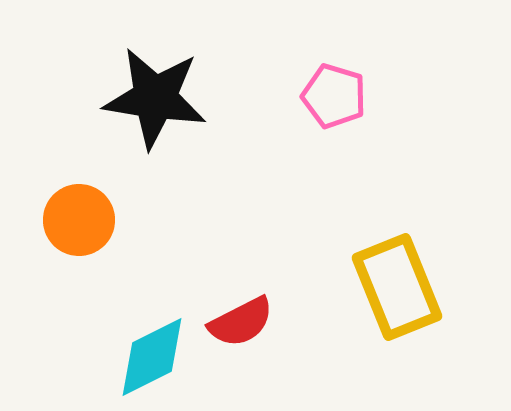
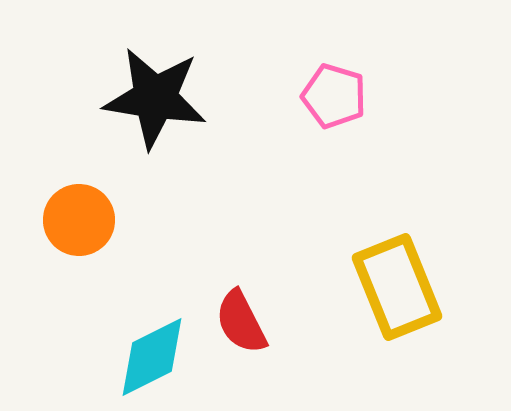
red semicircle: rotated 90 degrees clockwise
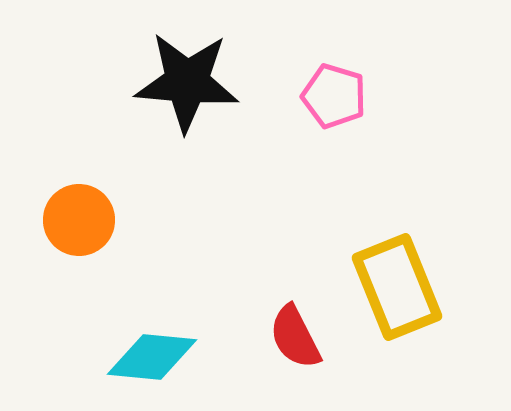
black star: moved 32 px right, 16 px up; rotated 4 degrees counterclockwise
red semicircle: moved 54 px right, 15 px down
cyan diamond: rotated 32 degrees clockwise
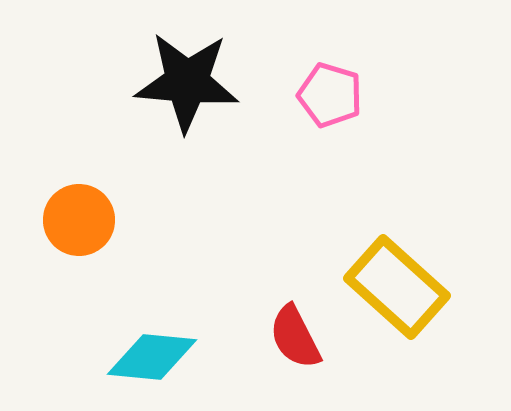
pink pentagon: moved 4 px left, 1 px up
yellow rectangle: rotated 26 degrees counterclockwise
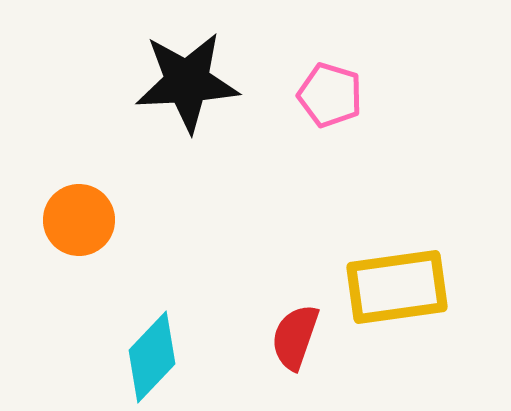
black star: rotated 8 degrees counterclockwise
yellow rectangle: rotated 50 degrees counterclockwise
red semicircle: rotated 46 degrees clockwise
cyan diamond: rotated 52 degrees counterclockwise
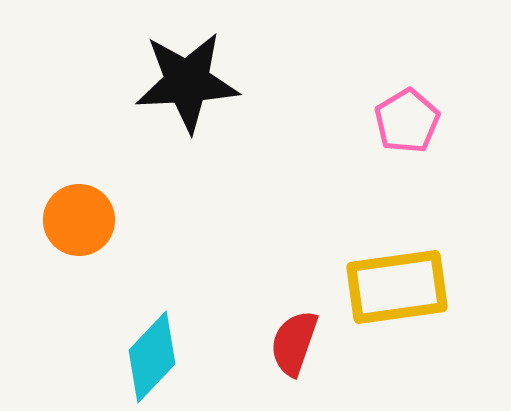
pink pentagon: moved 77 px right, 26 px down; rotated 24 degrees clockwise
red semicircle: moved 1 px left, 6 px down
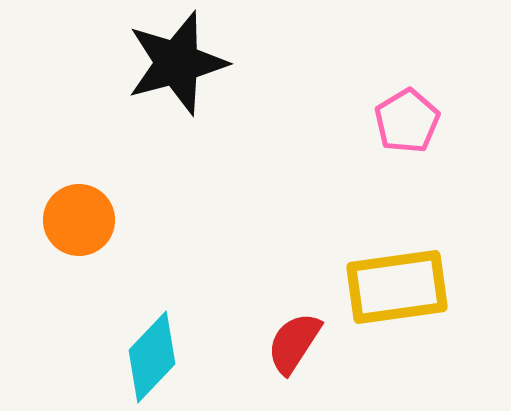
black star: moved 10 px left, 19 px up; rotated 12 degrees counterclockwise
red semicircle: rotated 14 degrees clockwise
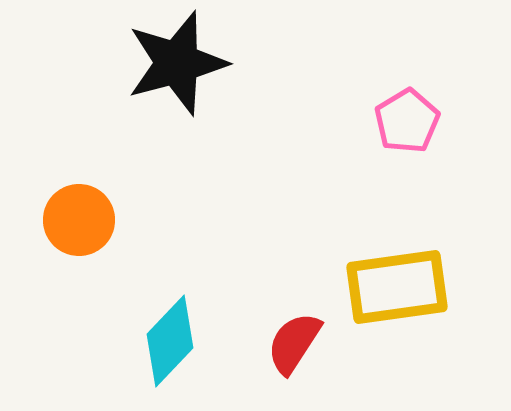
cyan diamond: moved 18 px right, 16 px up
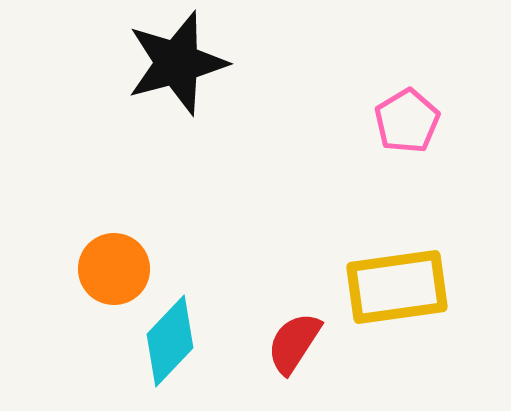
orange circle: moved 35 px right, 49 px down
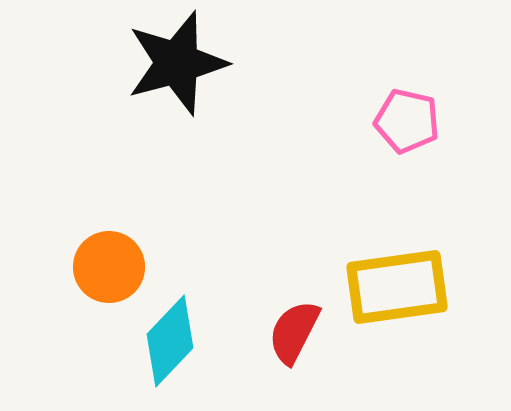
pink pentagon: rotated 28 degrees counterclockwise
orange circle: moved 5 px left, 2 px up
red semicircle: moved 11 px up; rotated 6 degrees counterclockwise
